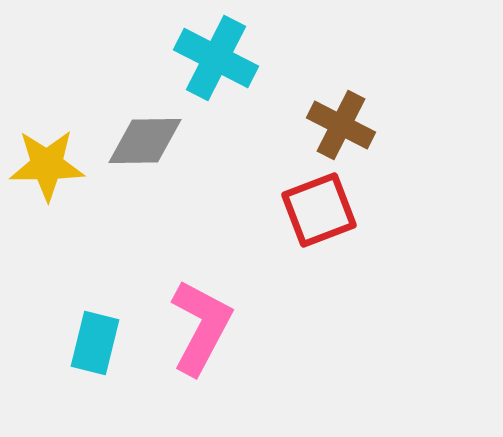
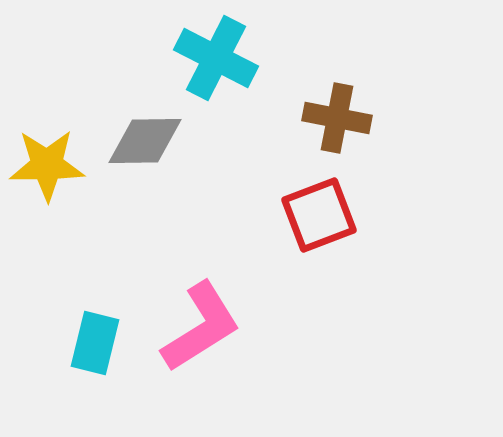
brown cross: moved 4 px left, 7 px up; rotated 16 degrees counterclockwise
red square: moved 5 px down
pink L-shape: rotated 30 degrees clockwise
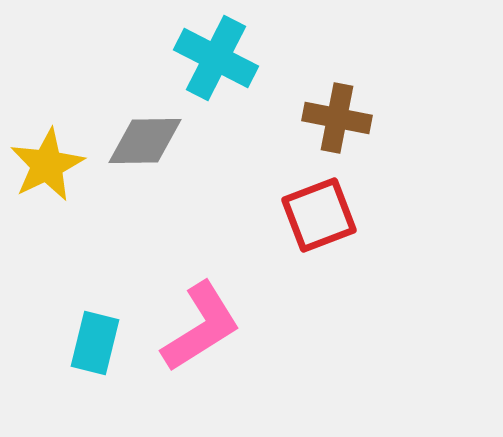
yellow star: rotated 26 degrees counterclockwise
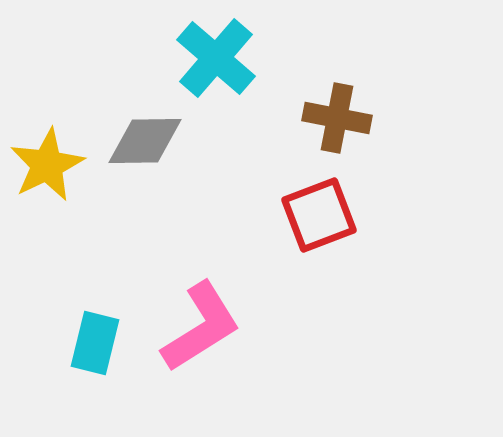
cyan cross: rotated 14 degrees clockwise
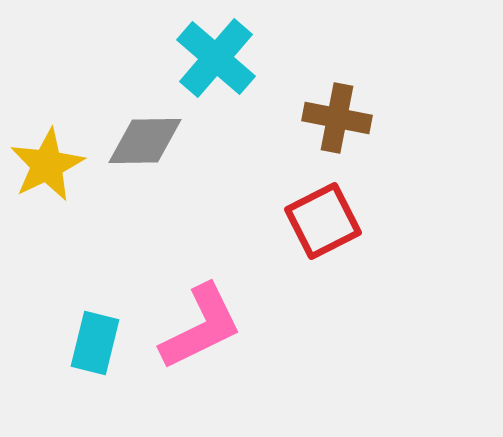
red square: moved 4 px right, 6 px down; rotated 6 degrees counterclockwise
pink L-shape: rotated 6 degrees clockwise
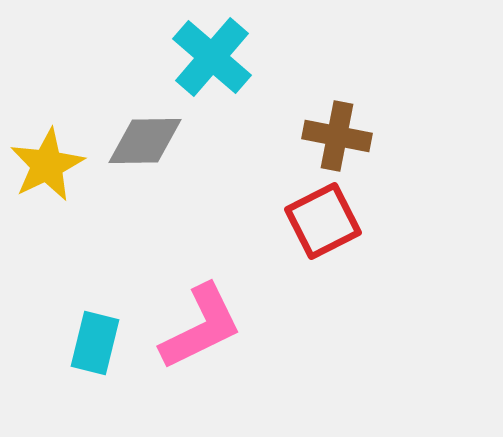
cyan cross: moved 4 px left, 1 px up
brown cross: moved 18 px down
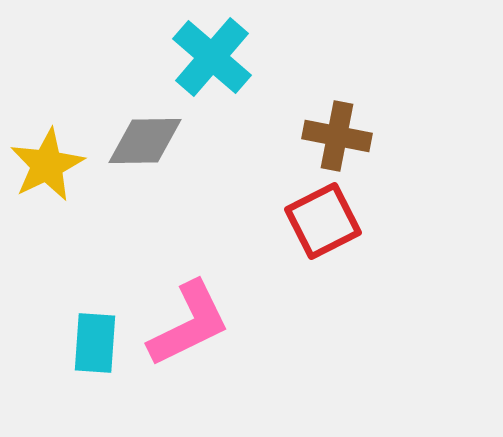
pink L-shape: moved 12 px left, 3 px up
cyan rectangle: rotated 10 degrees counterclockwise
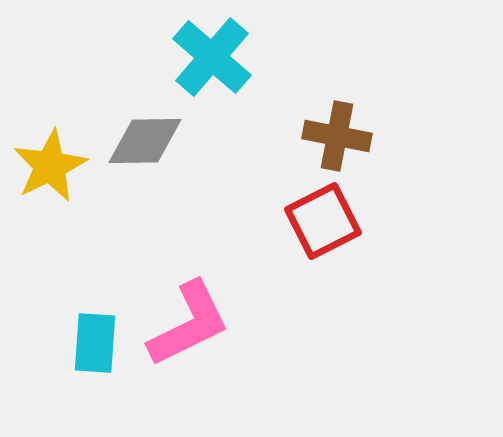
yellow star: moved 3 px right, 1 px down
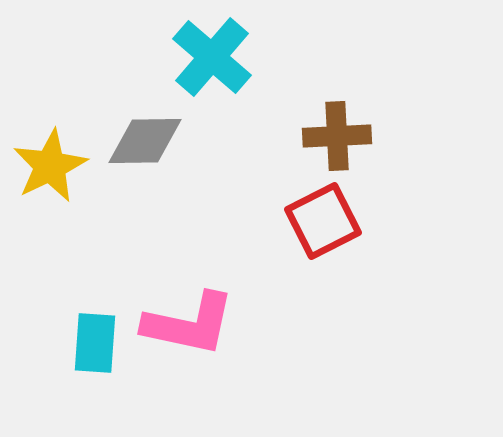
brown cross: rotated 14 degrees counterclockwise
pink L-shape: rotated 38 degrees clockwise
